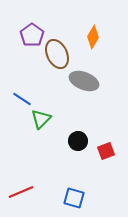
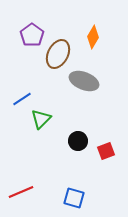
brown ellipse: moved 1 px right; rotated 52 degrees clockwise
blue line: rotated 66 degrees counterclockwise
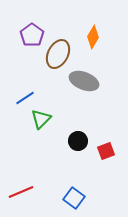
blue line: moved 3 px right, 1 px up
blue square: rotated 20 degrees clockwise
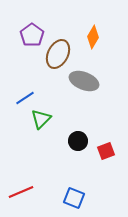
blue square: rotated 15 degrees counterclockwise
